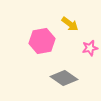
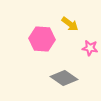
pink hexagon: moved 2 px up; rotated 15 degrees clockwise
pink star: rotated 21 degrees clockwise
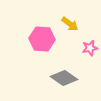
pink star: rotated 21 degrees counterclockwise
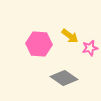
yellow arrow: moved 12 px down
pink hexagon: moved 3 px left, 5 px down
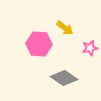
yellow arrow: moved 5 px left, 8 px up
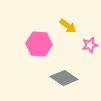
yellow arrow: moved 3 px right, 2 px up
pink star: moved 3 px up
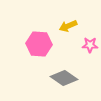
yellow arrow: rotated 120 degrees clockwise
pink star: rotated 14 degrees clockwise
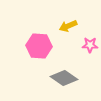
pink hexagon: moved 2 px down
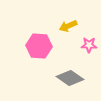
pink star: moved 1 px left
gray diamond: moved 6 px right
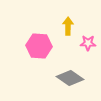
yellow arrow: rotated 114 degrees clockwise
pink star: moved 1 px left, 2 px up
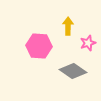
pink star: rotated 21 degrees counterclockwise
gray diamond: moved 3 px right, 7 px up
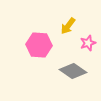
yellow arrow: rotated 144 degrees counterclockwise
pink hexagon: moved 1 px up
